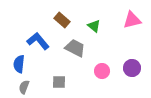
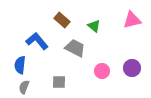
blue L-shape: moved 1 px left
blue semicircle: moved 1 px right, 1 px down
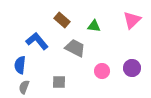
pink triangle: rotated 30 degrees counterclockwise
green triangle: rotated 32 degrees counterclockwise
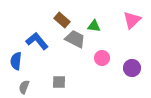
gray trapezoid: moved 9 px up
blue semicircle: moved 4 px left, 4 px up
pink circle: moved 13 px up
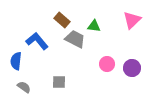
pink circle: moved 5 px right, 6 px down
gray semicircle: rotated 104 degrees clockwise
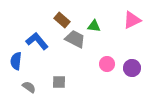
pink triangle: rotated 18 degrees clockwise
gray semicircle: moved 5 px right
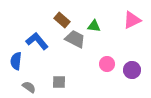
purple circle: moved 2 px down
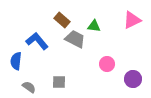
purple circle: moved 1 px right, 9 px down
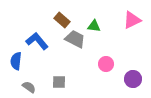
pink circle: moved 1 px left
